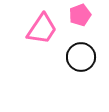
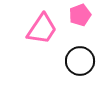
black circle: moved 1 px left, 4 px down
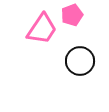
pink pentagon: moved 8 px left
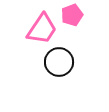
black circle: moved 21 px left, 1 px down
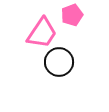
pink trapezoid: moved 4 px down
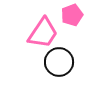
pink trapezoid: moved 1 px right
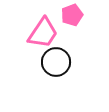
black circle: moved 3 px left
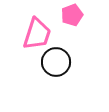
pink trapezoid: moved 6 px left, 1 px down; rotated 16 degrees counterclockwise
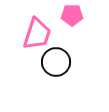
pink pentagon: rotated 20 degrees clockwise
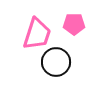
pink pentagon: moved 2 px right, 9 px down
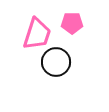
pink pentagon: moved 2 px left, 1 px up
